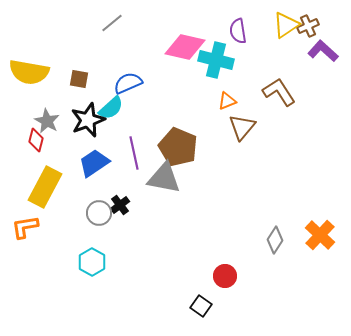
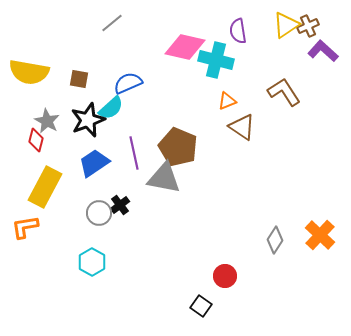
brown L-shape: moved 5 px right
brown triangle: rotated 36 degrees counterclockwise
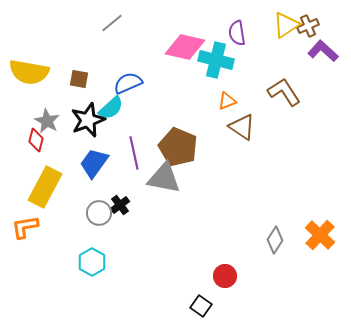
purple semicircle: moved 1 px left, 2 px down
blue trapezoid: rotated 20 degrees counterclockwise
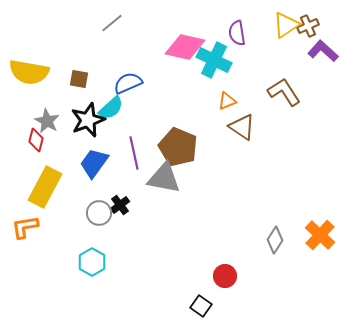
cyan cross: moved 2 px left; rotated 12 degrees clockwise
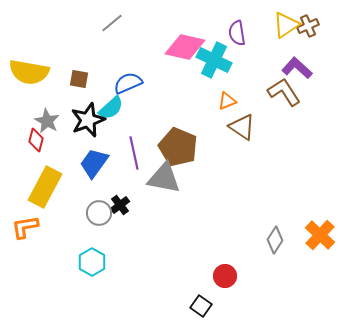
purple L-shape: moved 26 px left, 17 px down
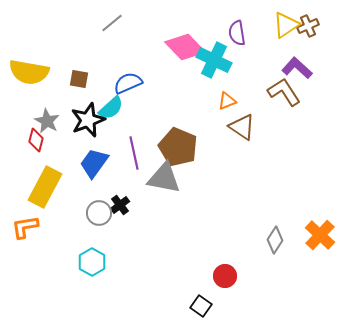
pink diamond: rotated 33 degrees clockwise
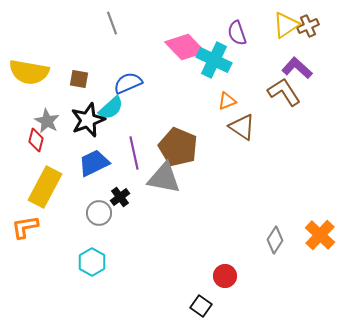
gray line: rotated 70 degrees counterclockwise
purple semicircle: rotated 10 degrees counterclockwise
blue trapezoid: rotated 28 degrees clockwise
black cross: moved 8 px up
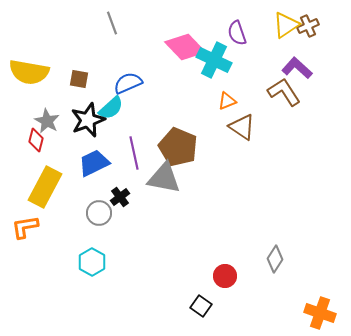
orange cross: moved 78 px down; rotated 24 degrees counterclockwise
gray diamond: moved 19 px down
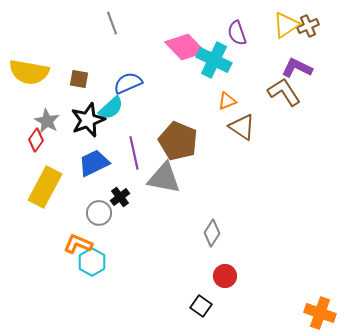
purple L-shape: rotated 16 degrees counterclockwise
red diamond: rotated 20 degrees clockwise
brown pentagon: moved 6 px up
orange L-shape: moved 53 px right, 17 px down; rotated 32 degrees clockwise
gray diamond: moved 63 px left, 26 px up
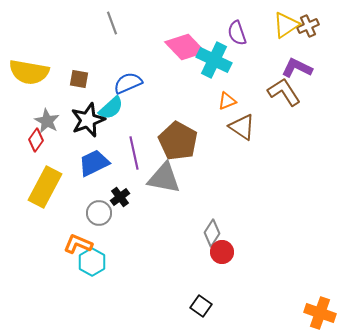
brown pentagon: rotated 6 degrees clockwise
red circle: moved 3 px left, 24 px up
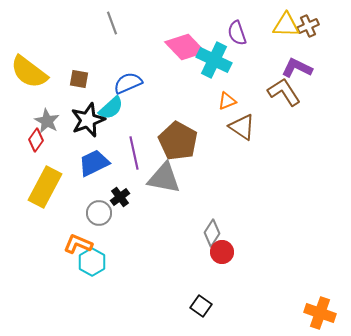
yellow triangle: rotated 36 degrees clockwise
yellow semicircle: rotated 27 degrees clockwise
